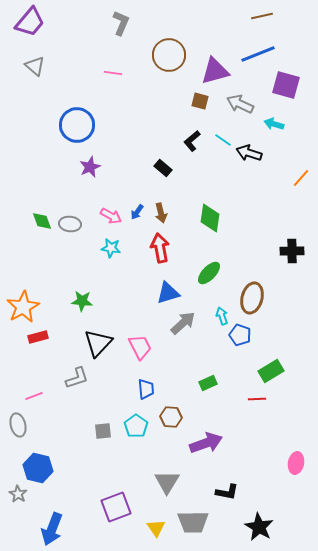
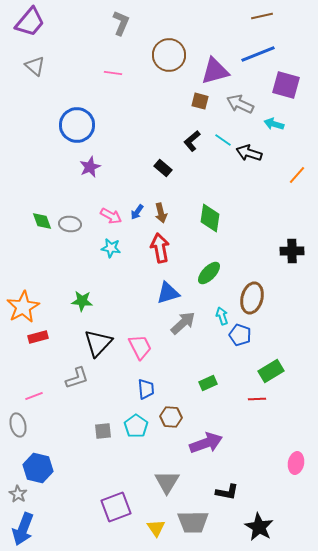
orange line at (301, 178): moved 4 px left, 3 px up
blue arrow at (52, 529): moved 29 px left
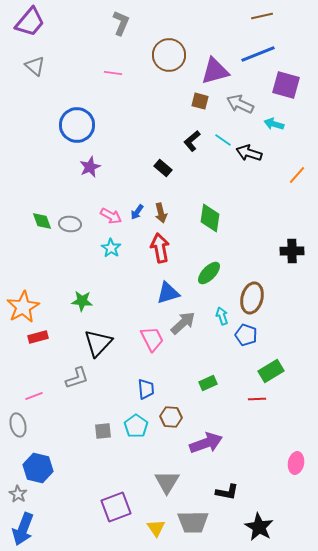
cyan star at (111, 248): rotated 24 degrees clockwise
blue pentagon at (240, 335): moved 6 px right
pink trapezoid at (140, 347): moved 12 px right, 8 px up
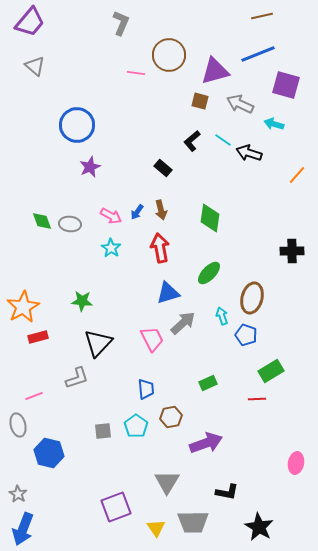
pink line at (113, 73): moved 23 px right
brown arrow at (161, 213): moved 3 px up
brown hexagon at (171, 417): rotated 15 degrees counterclockwise
blue hexagon at (38, 468): moved 11 px right, 15 px up
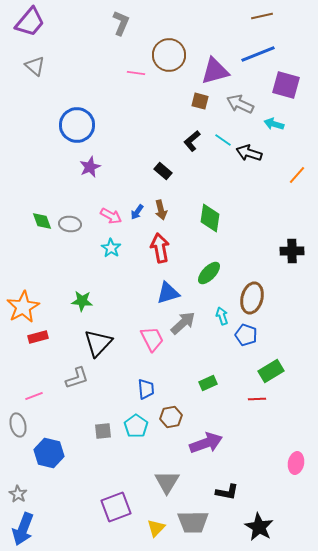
black rectangle at (163, 168): moved 3 px down
yellow triangle at (156, 528): rotated 18 degrees clockwise
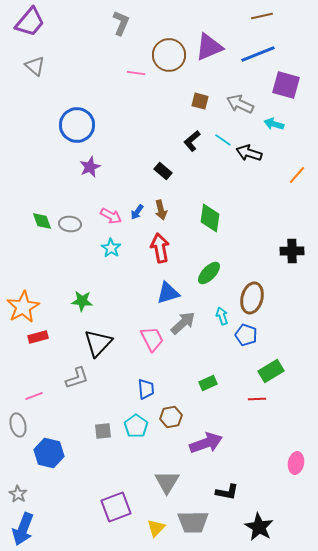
purple triangle at (215, 71): moved 6 px left, 24 px up; rotated 8 degrees counterclockwise
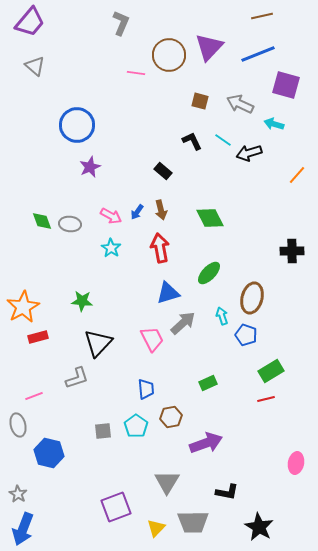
purple triangle at (209, 47): rotated 24 degrees counterclockwise
black L-shape at (192, 141): rotated 105 degrees clockwise
black arrow at (249, 153): rotated 35 degrees counterclockwise
green diamond at (210, 218): rotated 36 degrees counterclockwise
red line at (257, 399): moved 9 px right; rotated 12 degrees counterclockwise
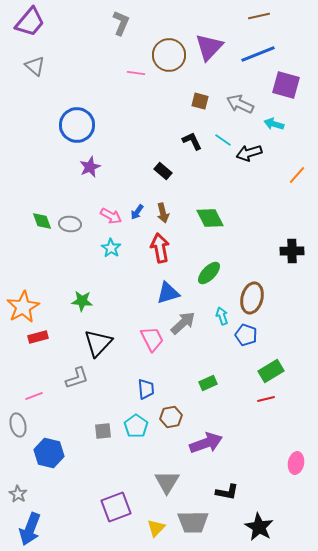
brown line at (262, 16): moved 3 px left
brown arrow at (161, 210): moved 2 px right, 3 px down
blue arrow at (23, 529): moved 7 px right
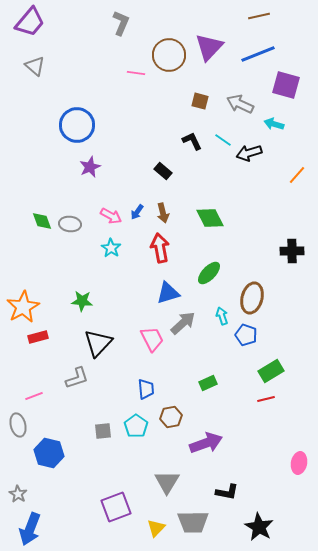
pink ellipse at (296, 463): moved 3 px right
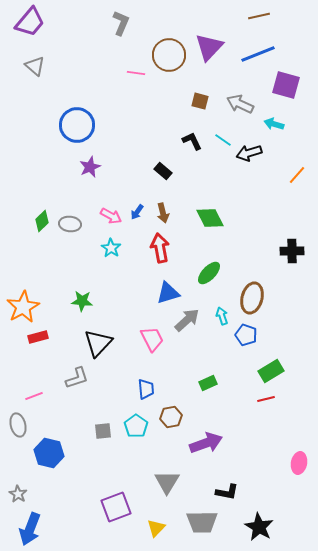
green diamond at (42, 221): rotated 65 degrees clockwise
gray arrow at (183, 323): moved 4 px right, 3 px up
gray trapezoid at (193, 522): moved 9 px right
